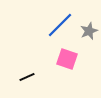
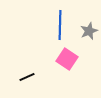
blue line: rotated 44 degrees counterclockwise
pink square: rotated 15 degrees clockwise
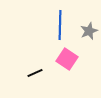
black line: moved 8 px right, 4 px up
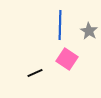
gray star: rotated 18 degrees counterclockwise
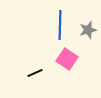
gray star: moved 1 px left, 1 px up; rotated 24 degrees clockwise
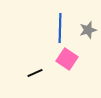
blue line: moved 3 px down
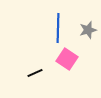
blue line: moved 2 px left
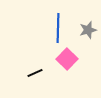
pink square: rotated 10 degrees clockwise
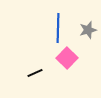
pink square: moved 1 px up
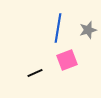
blue line: rotated 8 degrees clockwise
pink square: moved 2 px down; rotated 25 degrees clockwise
